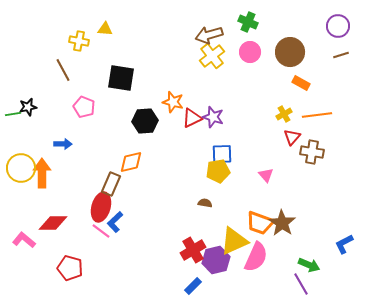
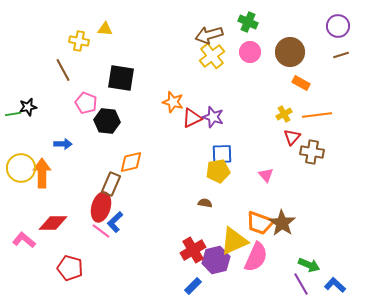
pink pentagon at (84, 107): moved 2 px right, 4 px up
black hexagon at (145, 121): moved 38 px left; rotated 10 degrees clockwise
blue L-shape at (344, 244): moved 9 px left, 41 px down; rotated 70 degrees clockwise
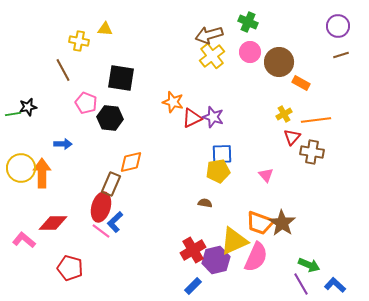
brown circle at (290, 52): moved 11 px left, 10 px down
orange line at (317, 115): moved 1 px left, 5 px down
black hexagon at (107, 121): moved 3 px right, 3 px up
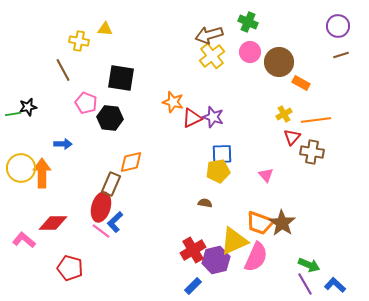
purple line at (301, 284): moved 4 px right
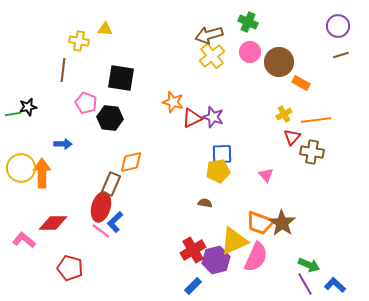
brown line at (63, 70): rotated 35 degrees clockwise
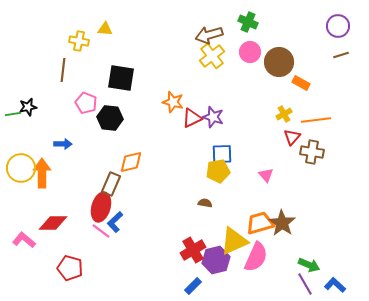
orange trapezoid at (260, 223): rotated 144 degrees clockwise
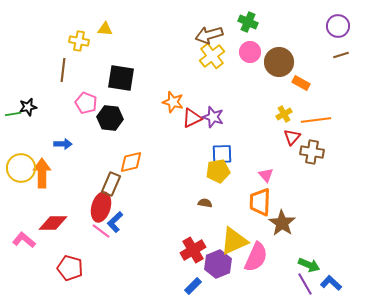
orange trapezoid at (260, 223): moved 21 px up; rotated 72 degrees counterclockwise
purple hexagon at (216, 260): moved 2 px right, 4 px down; rotated 8 degrees counterclockwise
blue L-shape at (335, 285): moved 4 px left, 2 px up
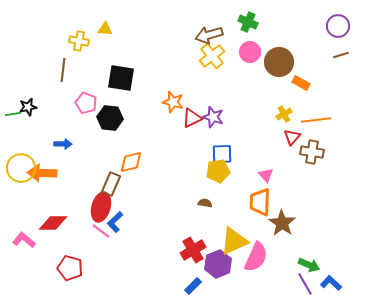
orange arrow at (42, 173): rotated 88 degrees counterclockwise
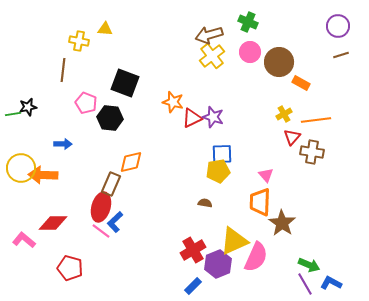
black square at (121, 78): moved 4 px right, 5 px down; rotated 12 degrees clockwise
orange arrow at (42, 173): moved 1 px right, 2 px down
blue L-shape at (331, 283): rotated 15 degrees counterclockwise
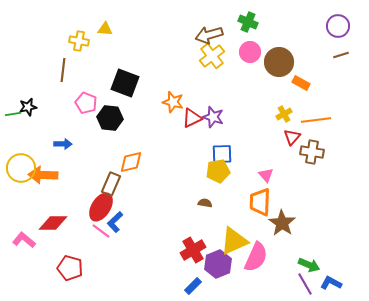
red ellipse at (101, 207): rotated 16 degrees clockwise
